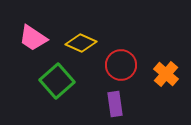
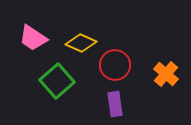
red circle: moved 6 px left
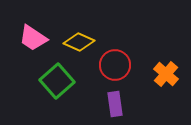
yellow diamond: moved 2 px left, 1 px up
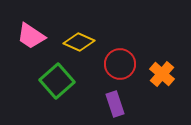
pink trapezoid: moved 2 px left, 2 px up
red circle: moved 5 px right, 1 px up
orange cross: moved 4 px left
purple rectangle: rotated 10 degrees counterclockwise
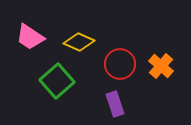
pink trapezoid: moved 1 px left, 1 px down
orange cross: moved 1 px left, 8 px up
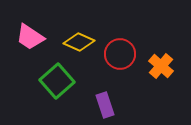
red circle: moved 10 px up
purple rectangle: moved 10 px left, 1 px down
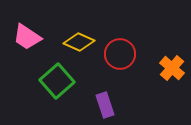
pink trapezoid: moved 3 px left
orange cross: moved 11 px right, 2 px down
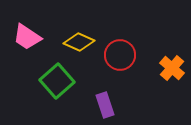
red circle: moved 1 px down
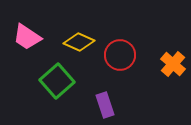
orange cross: moved 1 px right, 4 px up
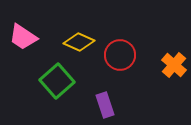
pink trapezoid: moved 4 px left
orange cross: moved 1 px right, 1 px down
